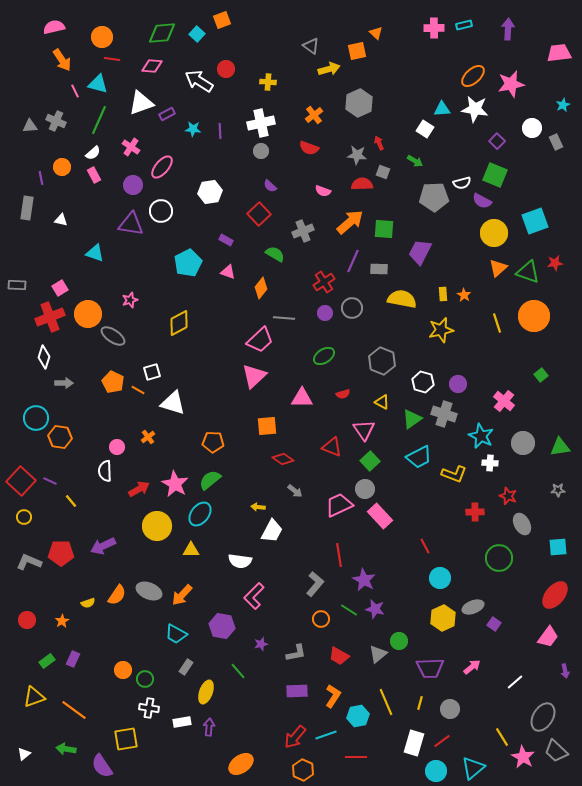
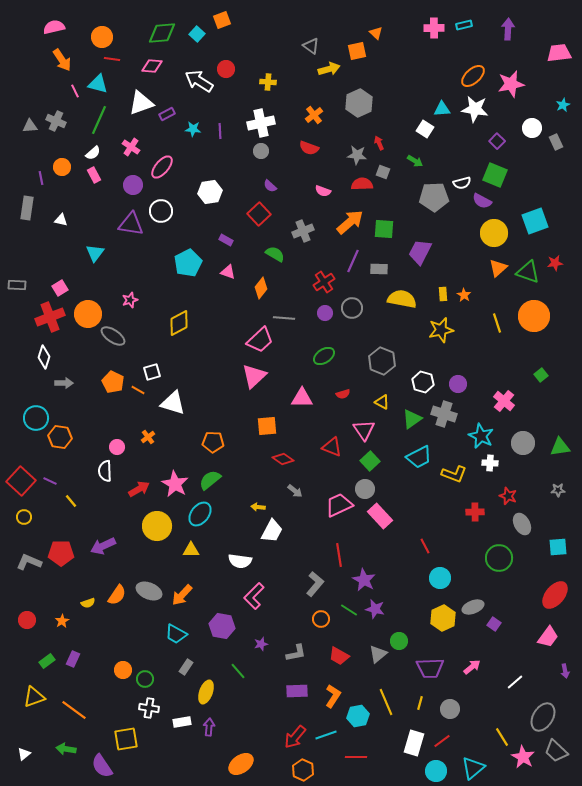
cyan triangle at (95, 253): rotated 48 degrees clockwise
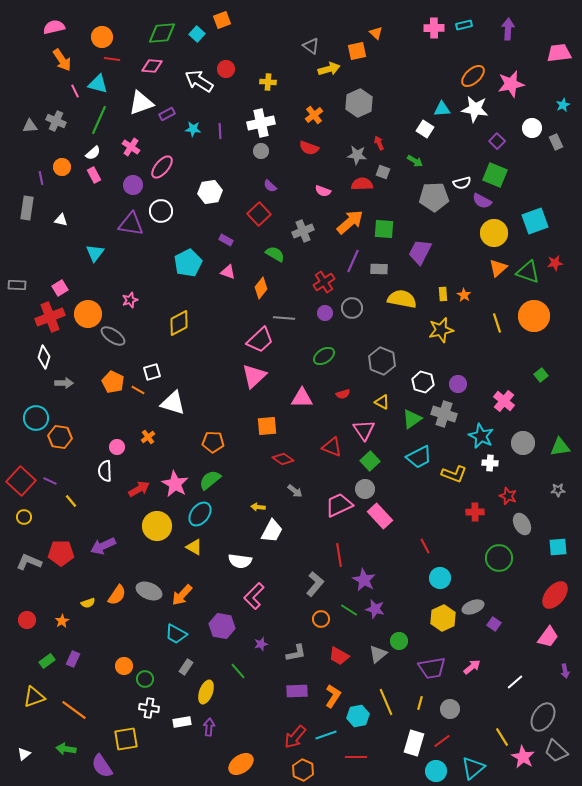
yellow triangle at (191, 550): moved 3 px right, 3 px up; rotated 30 degrees clockwise
purple trapezoid at (430, 668): moved 2 px right; rotated 8 degrees counterclockwise
orange circle at (123, 670): moved 1 px right, 4 px up
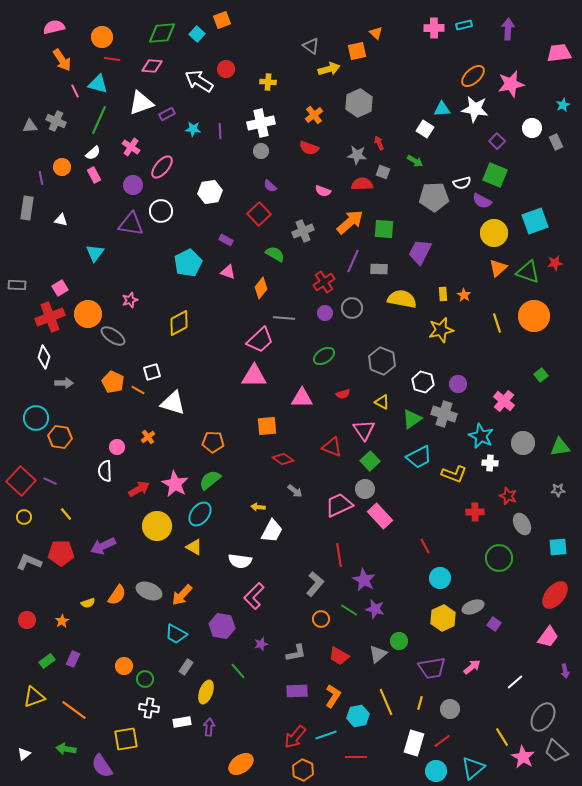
pink triangle at (254, 376): rotated 44 degrees clockwise
yellow line at (71, 501): moved 5 px left, 13 px down
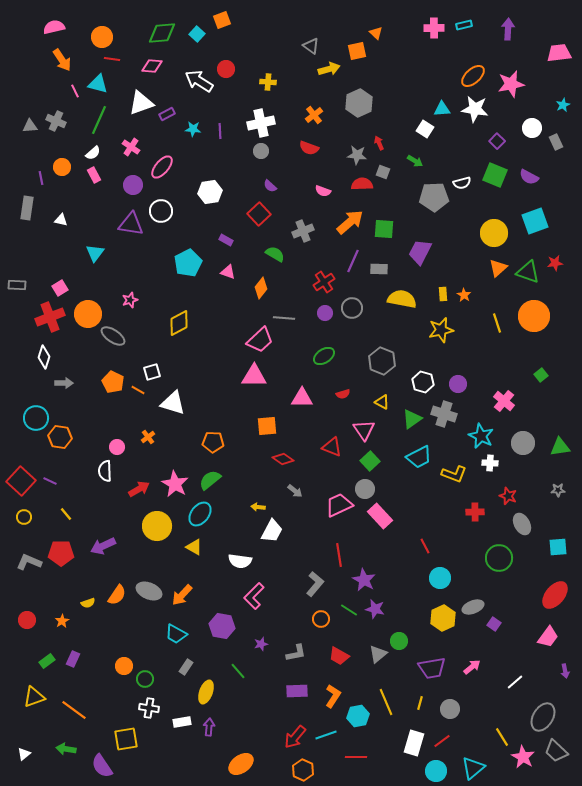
purple semicircle at (482, 201): moved 47 px right, 24 px up
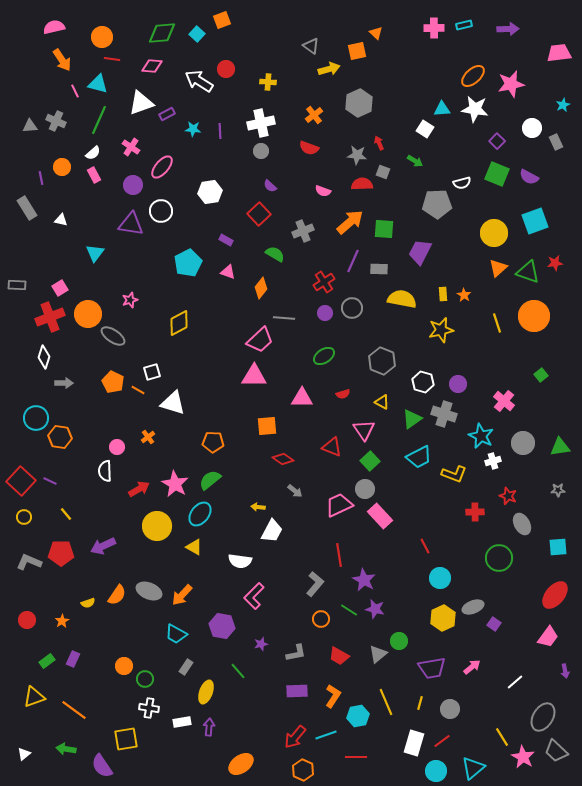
purple arrow at (508, 29): rotated 85 degrees clockwise
green square at (495, 175): moved 2 px right, 1 px up
gray pentagon at (434, 197): moved 3 px right, 7 px down
gray rectangle at (27, 208): rotated 40 degrees counterclockwise
white cross at (490, 463): moved 3 px right, 2 px up; rotated 21 degrees counterclockwise
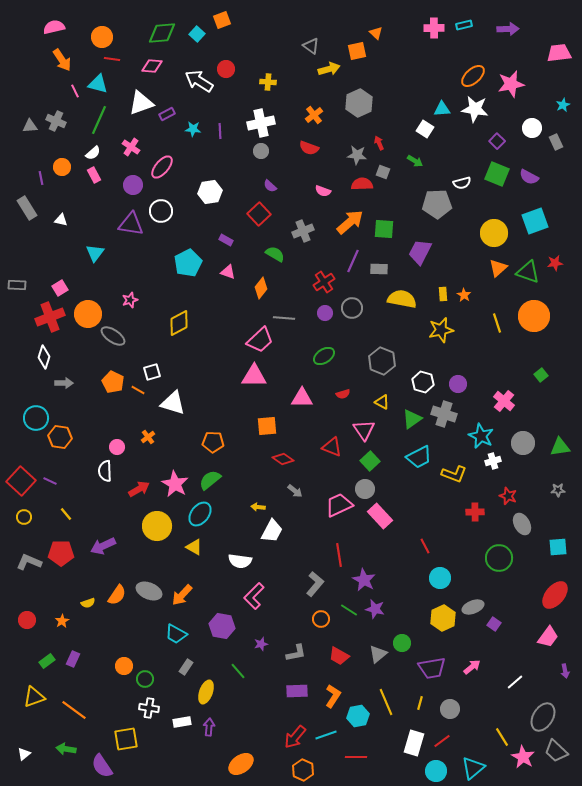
green circle at (399, 641): moved 3 px right, 2 px down
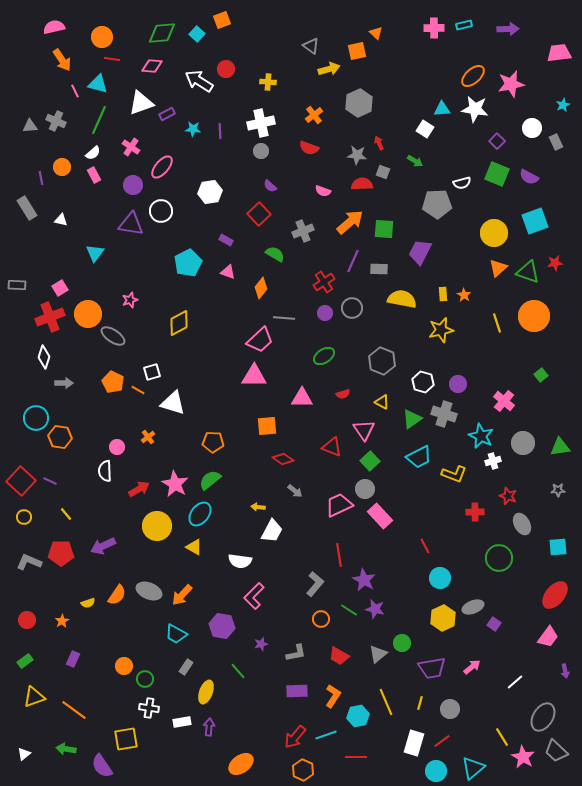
green rectangle at (47, 661): moved 22 px left
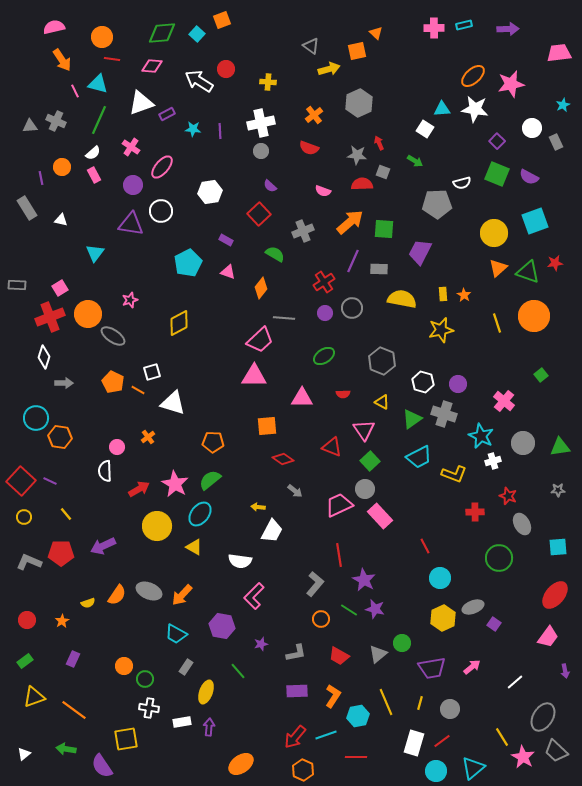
red semicircle at (343, 394): rotated 16 degrees clockwise
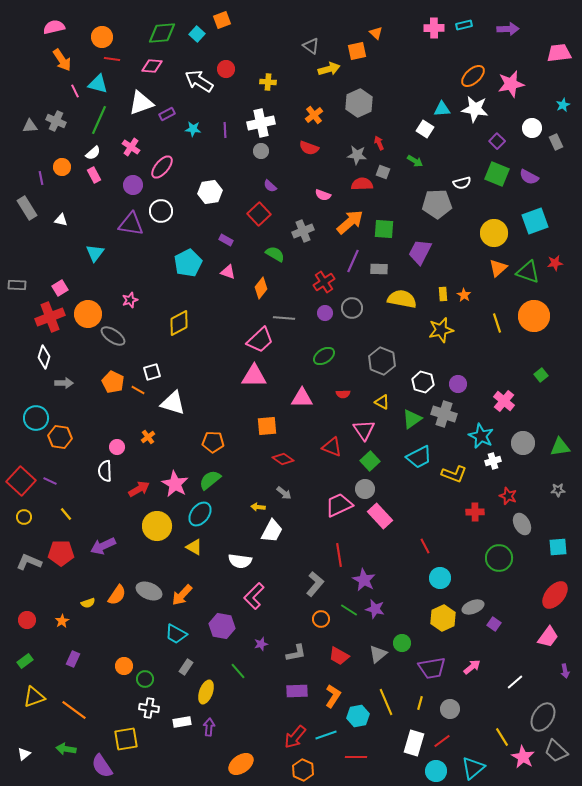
purple line at (220, 131): moved 5 px right, 1 px up
pink semicircle at (323, 191): moved 4 px down
gray arrow at (295, 491): moved 11 px left, 2 px down
